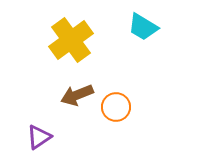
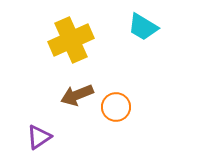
yellow cross: rotated 12 degrees clockwise
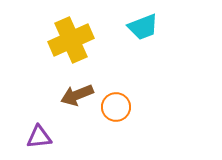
cyan trapezoid: rotated 52 degrees counterclockwise
purple triangle: rotated 28 degrees clockwise
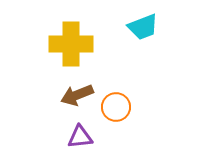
yellow cross: moved 4 px down; rotated 24 degrees clockwise
purple triangle: moved 41 px right
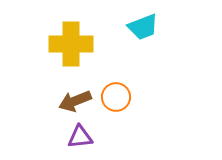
brown arrow: moved 2 px left, 6 px down
orange circle: moved 10 px up
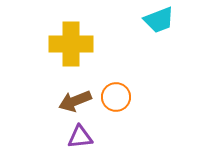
cyan trapezoid: moved 16 px right, 7 px up
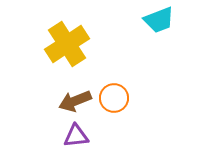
yellow cross: moved 4 px left; rotated 33 degrees counterclockwise
orange circle: moved 2 px left, 1 px down
purple triangle: moved 4 px left, 1 px up
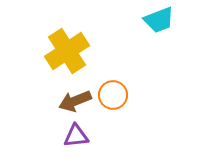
yellow cross: moved 7 px down
orange circle: moved 1 px left, 3 px up
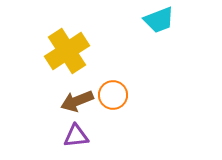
brown arrow: moved 2 px right
